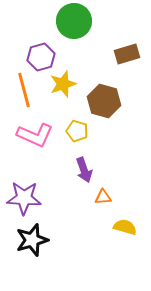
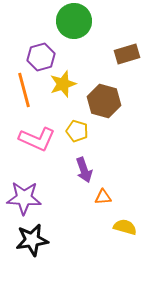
pink L-shape: moved 2 px right, 4 px down
black star: rotated 8 degrees clockwise
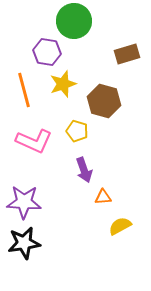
purple hexagon: moved 6 px right, 5 px up; rotated 24 degrees clockwise
pink L-shape: moved 3 px left, 2 px down
purple star: moved 4 px down
yellow semicircle: moved 5 px left, 1 px up; rotated 45 degrees counterclockwise
black star: moved 8 px left, 3 px down
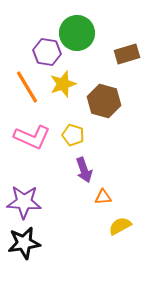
green circle: moved 3 px right, 12 px down
orange line: moved 3 px right, 3 px up; rotated 16 degrees counterclockwise
yellow pentagon: moved 4 px left, 4 px down
pink L-shape: moved 2 px left, 4 px up
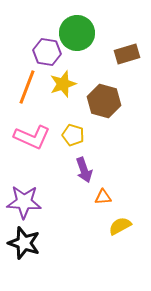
orange line: rotated 52 degrees clockwise
black star: rotated 28 degrees clockwise
